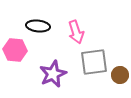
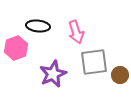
pink hexagon: moved 1 px right, 2 px up; rotated 25 degrees counterclockwise
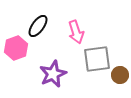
black ellipse: rotated 60 degrees counterclockwise
gray square: moved 3 px right, 3 px up
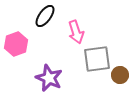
black ellipse: moved 7 px right, 10 px up
pink hexagon: moved 4 px up
purple star: moved 4 px left, 4 px down; rotated 24 degrees counterclockwise
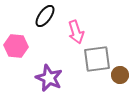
pink hexagon: moved 2 px down; rotated 25 degrees clockwise
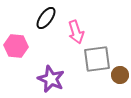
black ellipse: moved 1 px right, 2 px down
purple star: moved 2 px right, 1 px down
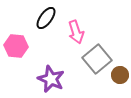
gray square: rotated 32 degrees counterclockwise
